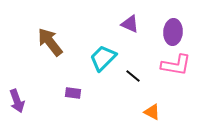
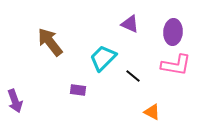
purple rectangle: moved 5 px right, 3 px up
purple arrow: moved 2 px left
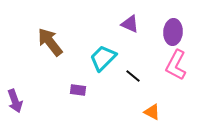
pink L-shape: rotated 108 degrees clockwise
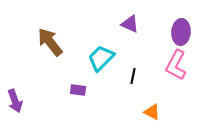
purple ellipse: moved 8 px right
cyan trapezoid: moved 2 px left
black line: rotated 63 degrees clockwise
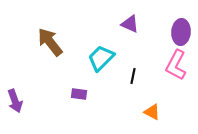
purple rectangle: moved 1 px right, 4 px down
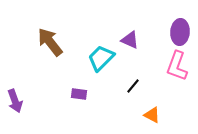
purple triangle: moved 16 px down
purple ellipse: moved 1 px left
pink L-shape: moved 1 px right, 1 px down; rotated 8 degrees counterclockwise
black line: moved 10 px down; rotated 28 degrees clockwise
orange triangle: moved 3 px down
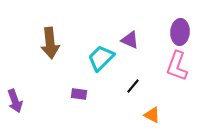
brown arrow: moved 1 px down; rotated 148 degrees counterclockwise
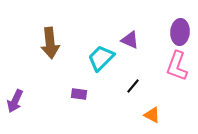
purple arrow: rotated 45 degrees clockwise
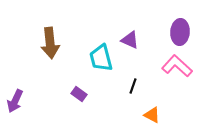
cyan trapezoid: rotated 60 degrees counterclockwise
pink L-shape: rotated 112 degrees clockwise
black line: rotated 21 degrees counterclockwise
purple rectangle: rotated 28 degrees clockwise
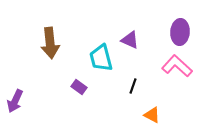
purple rectangle: moved 7 px up
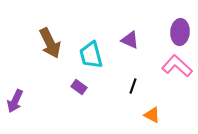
brown arrow: rotated 20 degrees counterclockwise
cyan trapezoid: moved 10 px left, 3 px up
